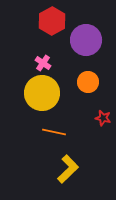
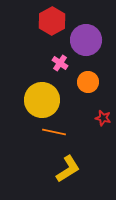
pink cross: moved 17 px right
yellow circle: moved 7 px down
yellow L-shape: rotated 12 degrees clockwise
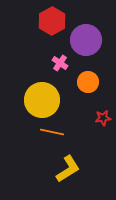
red star: rotated 21 degrees counterclockwise
orange line: moved 2 px left
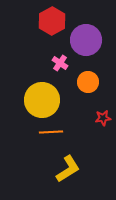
orange line: moved 1 px left; rotated 15 degrees counterclockwise
